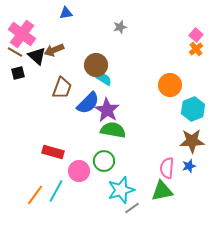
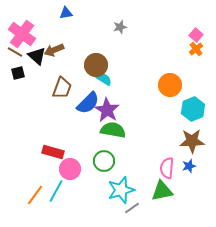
pink circle: moved 9 px left, 2 px up
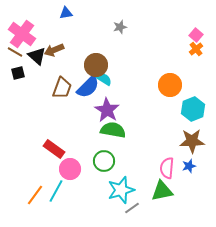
blue semicircle: moved 16 px up
red rectangle: moved 1 px right, 3 px up; rotated 20 degrees clockwise
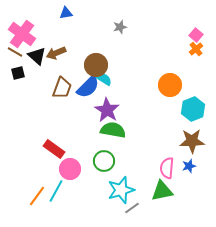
brown arrow: moved 2 px right, 3 px down
orange line: moved 2 px right, 1 px down
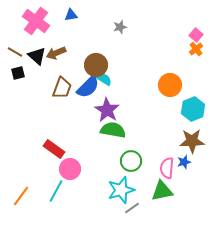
blue triangle: moved 5 px right, 2 px down
pink cross: moved 14 px right, 13 px up
green circle: moved 27 px right
blue star: moved 5 px left, 4 px up
orange line: moved 16 px left
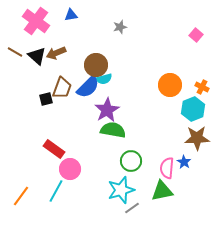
orange cross: moved 6 px right, 38 px down; rotated 24 degrees counterclockwise
black square: moved 28 px right, 26 px down
cyan semicircle: rotated 133 degrees clockwise
purple star: rotated 10 degrees clockwise
brown star: moved 5 px right, 3 px up
blue star: rotated 24 degrees counterclockwise
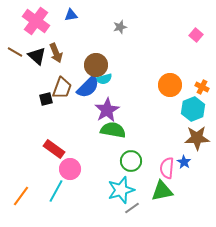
brown arrow: rotated 90 degrees counterclockwise
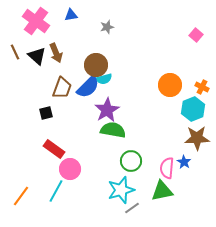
gray star: moved 13 px left
brown line: rotated 35 degrees clockwise
black square: moved 14 px down
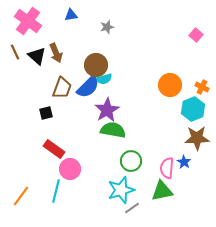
pink cross: moved 8 px left
cyan line: rotated 15 degrees counterclockwise
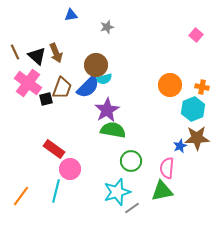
pink cross: moved 62 px down
orange cross: rotated 16 degrees counterclockwise
black square: moved 14 px up
blue star: moved 4 px left, 16 px up; rotated 16 degrees clockwise
cyan star: moved 4 px left, 2 px down
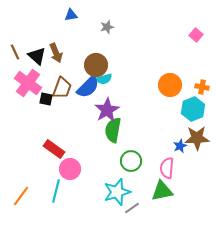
black square: rotated 24 degrees clockwise
green semicircle: rotated 90 degrees counterclockwise
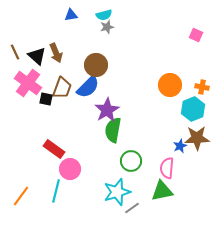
pink square: rotated 16 degrees counterclockwise
cyan semicircle: moved 64 px up
